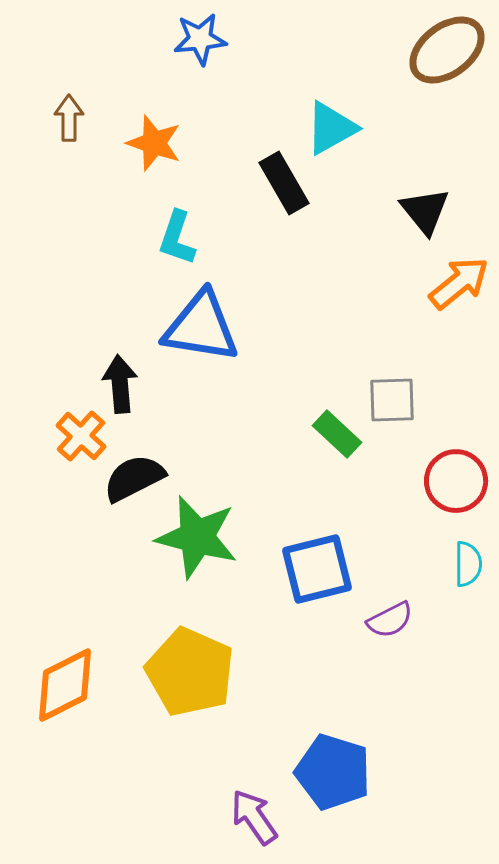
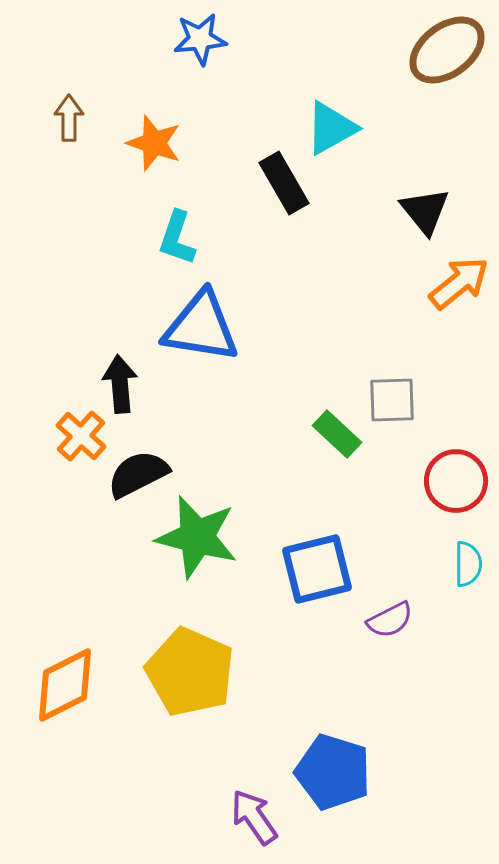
black semicircle: moved 4 px right, 4 px up
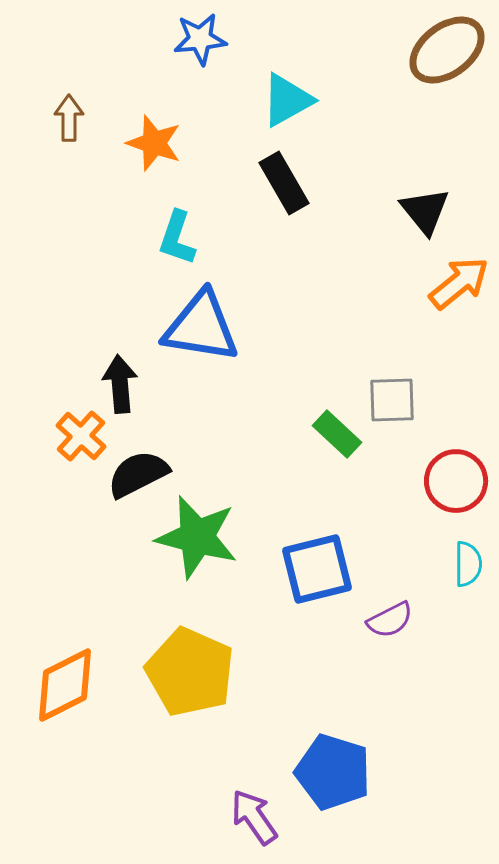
cyan triangle: moved 44 px left, 28 px up
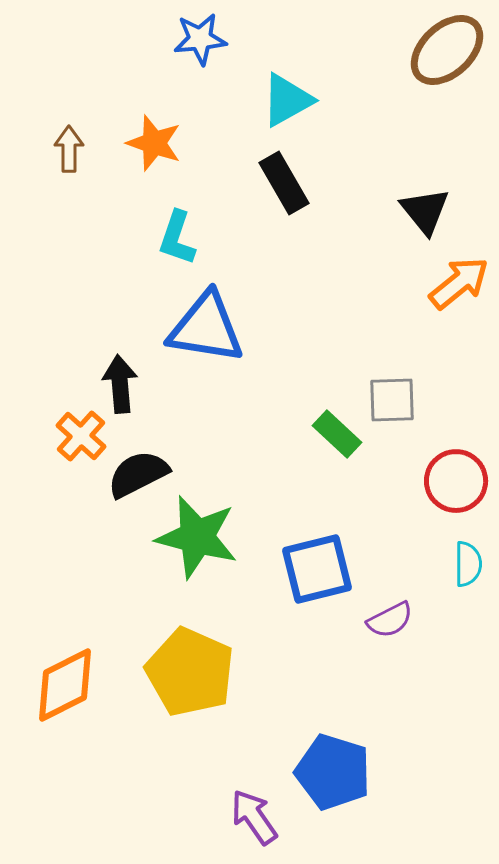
brown ellipse: rotated 6 degrees counterclockwise
brown arrow: moved 31 px down
blue triangle: moved 5 px right, 1 px down
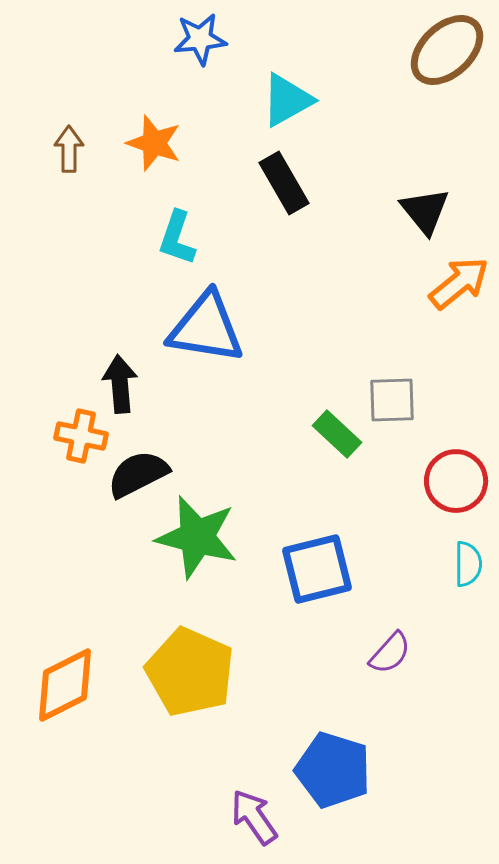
orange cross: rotated 30 degrees counterclockwise
purple semicircle: moved 33 px down; rotated 21 degrees counterclockwise
blue pentagon: moved 2 px up
